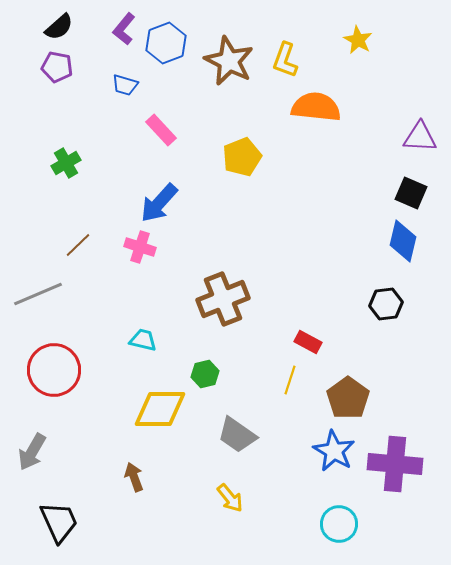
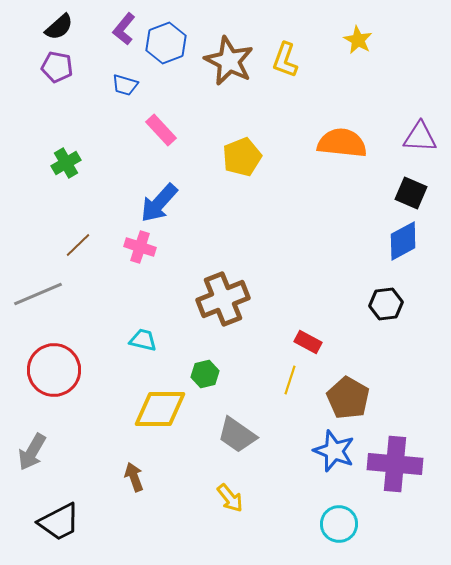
orange semicircle: moved 26 px right, 36 px down
blue diamond: rotated 48 degrees clockwise
brown pentagon: rotated 6 degrees counterclockwise
blue star: rotated 9 degrees counterclockwise
black trapezoid: rotated 87 degrees clockwise
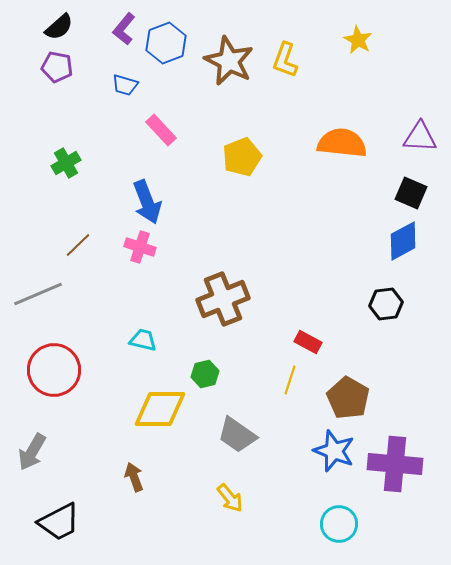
blue arrow: moved 12 px left, 1 px up; rotated 63 degrees counterclockwise
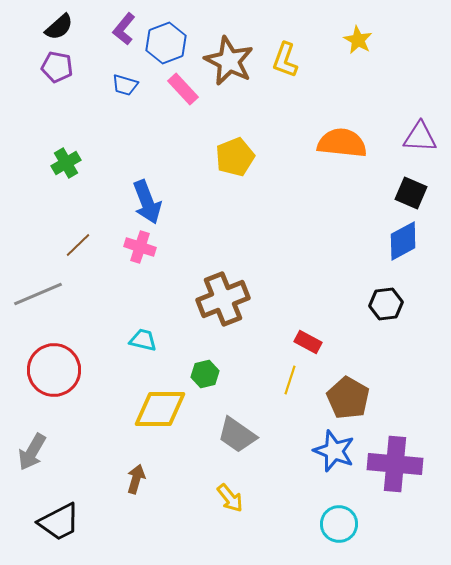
pink rectangle: moved 22 px right, 41 px up
yellow pentagon: moved 7 px left
brown arrow: moved 2 px right, 2 px down; rotated 36 degrees clockwise
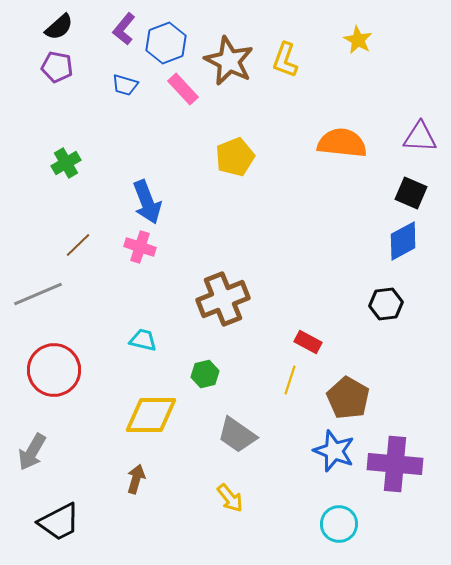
yellow diamond: moved 9 px left, 6 px down
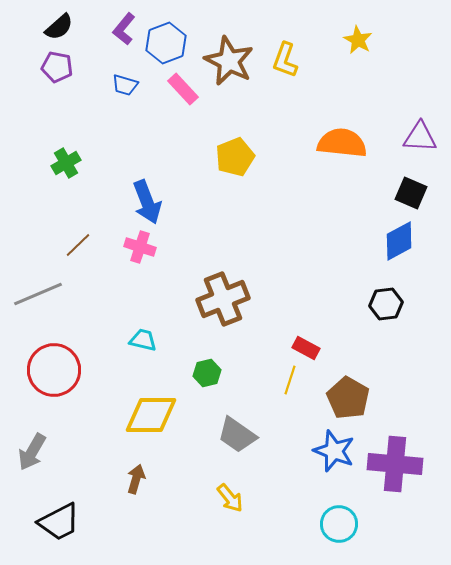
blue diamond: moved 4 px left
red rectangle: moved 2 px left, 6 px down
green hexagon: moved 2 px right, 1 px up
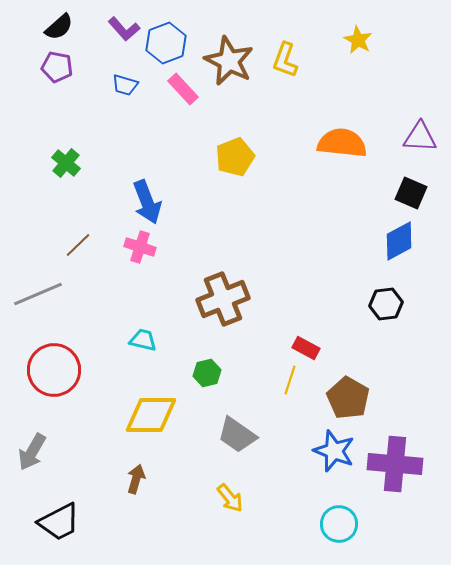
purple L-shape: rotated 80 degrees counterclockwise
green cross: rotated 20 degrees counterclockwise
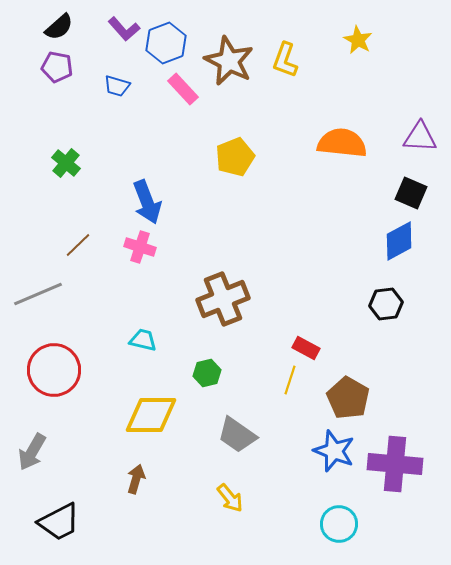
blue trapezoid: moved 8 px left, 1 px down
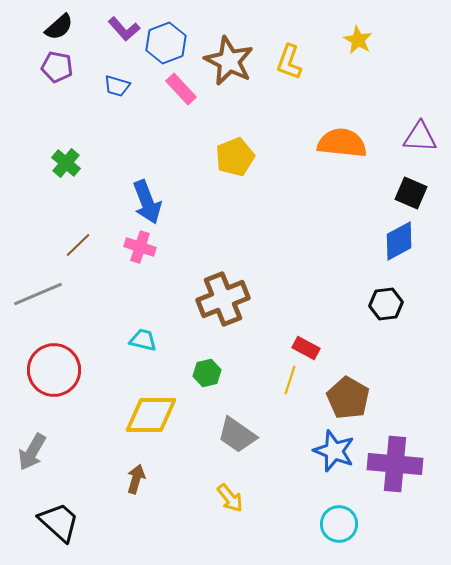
yellow L-shape: moved 4 px right, 2 px down
pink rectangle: moved 2 px left
black trapezoid: rotated 111 degrees counterclockwise
